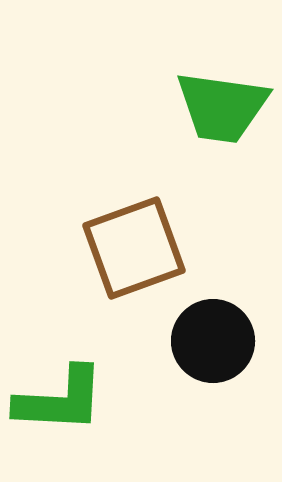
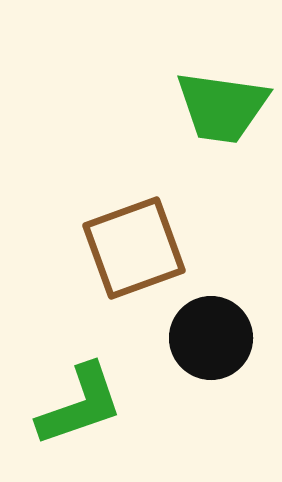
black circle: moved 2 px left, 3 px up
green L-shape: moved 20 px right, 5 px down; rotated 22 degrees counterclockwise
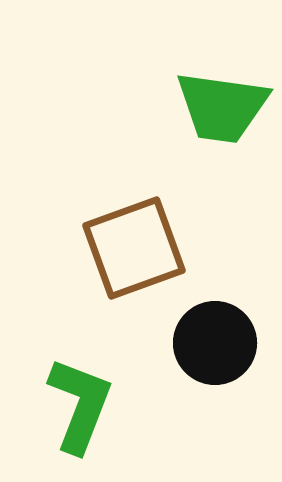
black circle: moved 4 px right, 5 px down
green L-shape: rotated 50 degrees counterclockwise
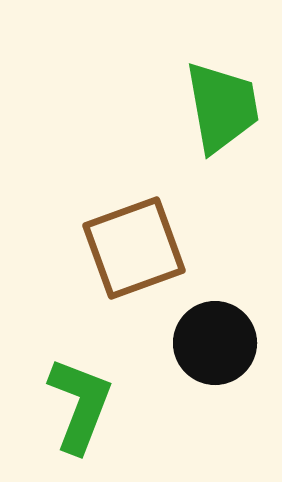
green trapezoid: rotated 108 degrees counterclockwise
